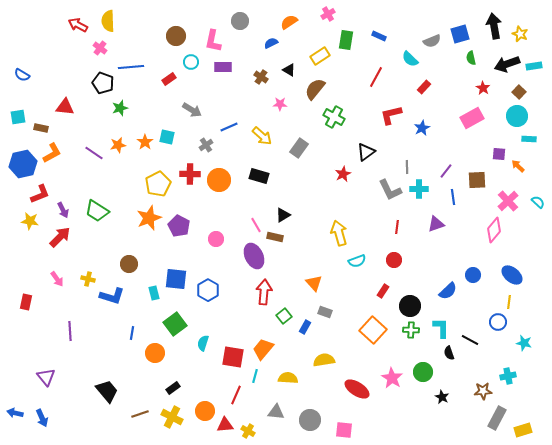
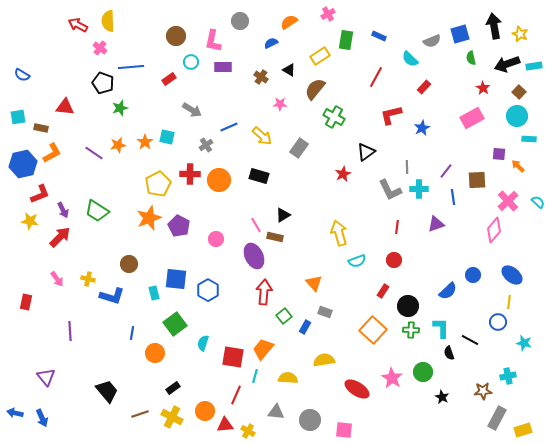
black circle at (410, 306): moved 2 px left
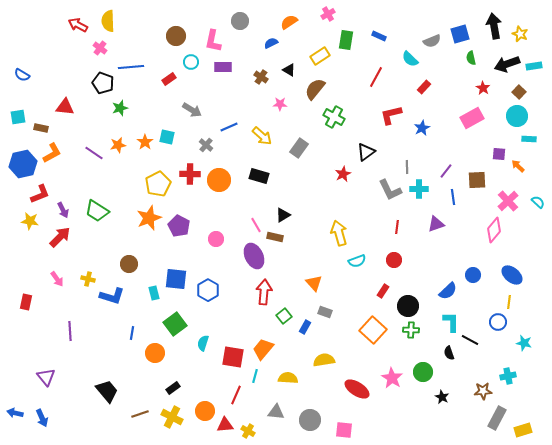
gray cross at (206, 145): rotated 16 degrees counterclockwise
cyan L-shape at (441, 328): moved 10 px right, 6 px up
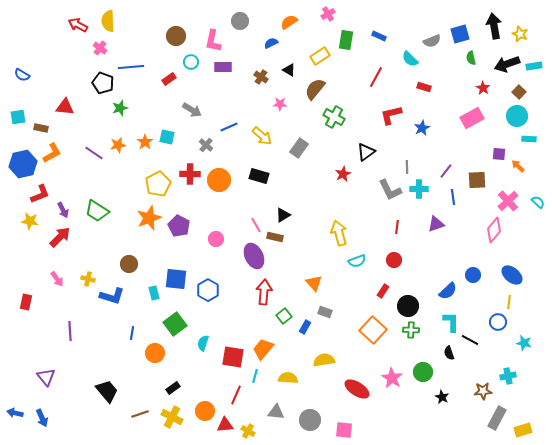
red rectangle at (424, 87): rotated 64 degrees clockwise
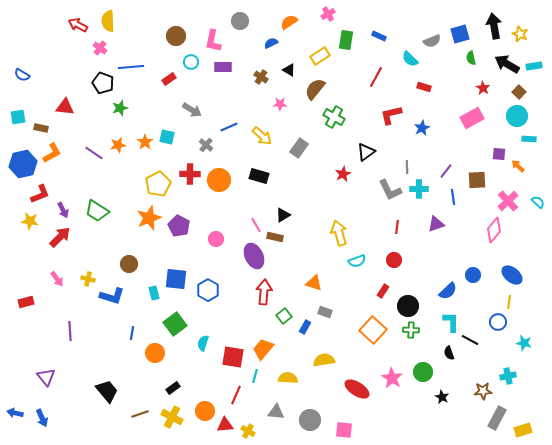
black arrow at (507, 64): rotated 50 degrees clockwise
orange triangle at (314, 283): rotated 30 degrees counterclockwise
red rectangle at (26, 302): rotated 63 degrees clockwise
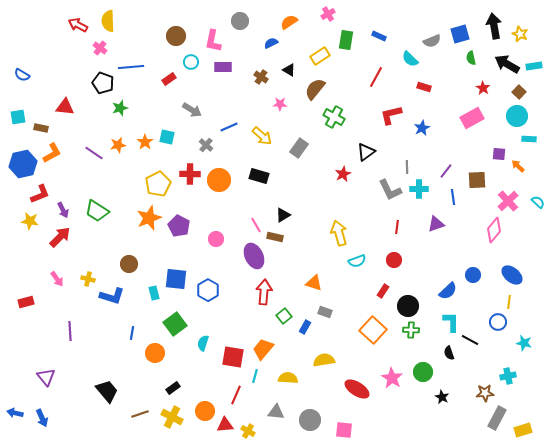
brown star at (483, 391): moved 2 px right, 2 px down
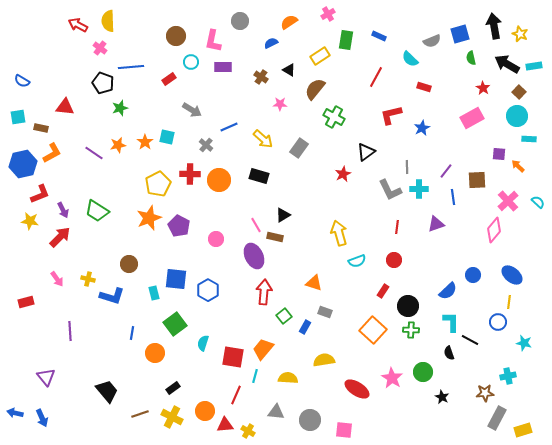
blue semicircle at (22, 75): moved 6 px down
yellow arrow at (262, 136): moved 1 px right, 3 px down
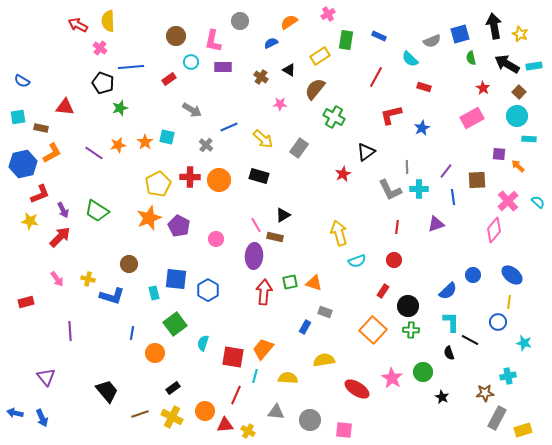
red cross at (190, 174): moved 3 px down
purple ellipse at (254, 256): rotated 30 degrees clockwise
green square at (284, 316): moved 6 px right, 34 px up; rotated 28 degrees clockwise
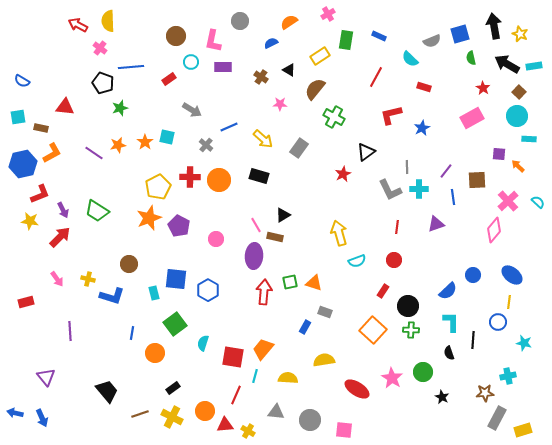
yellow pentagon at (158, 184): moved 3 px down
black line at (470, 340): moved 3 px right; rotated 66 degrees clockwise
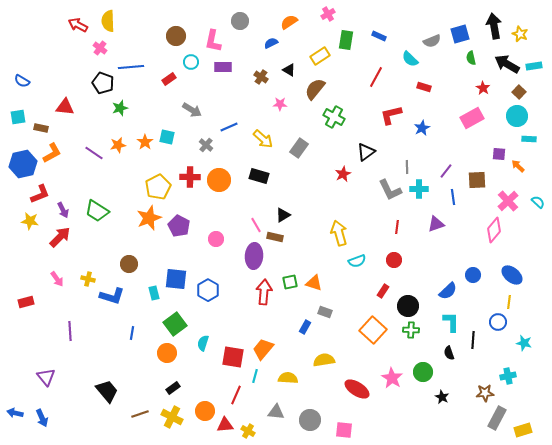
orange circle at (155, 353): moved 12 px right
